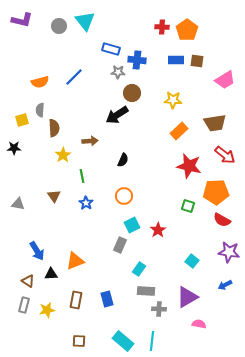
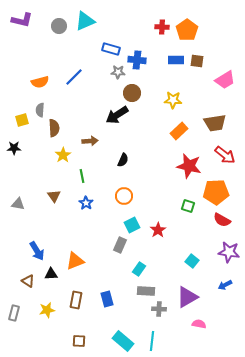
cyan triangle at (85, 21): rotated 45 degrees clockwise
gray rectangle at (24, 305): moved 10 px left, 8 px down
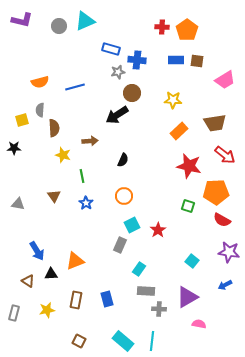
gray star at (118, 72): rotated 16 degrees counterclockwise
blue line at (74, 77): moved 1 px right, 10 px down; rotated 30 degrees clockwise
yellow star at (63, 155): rotated 21 degrees counterclockwise
brown square at (79, 341): rotated 24 degrees clockwise
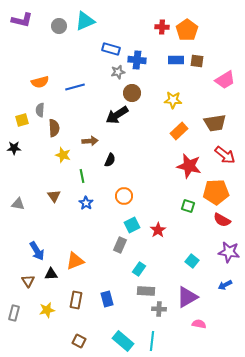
black semicircle at (123, 160): moved 13 px left
brown triangle at (28, 281): rotated 24 degrees clockwise
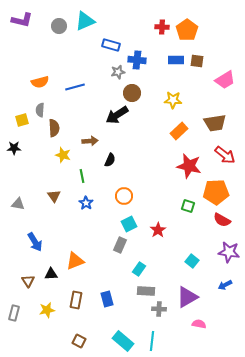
blue rectangle at (111, 49): moved 4 px up
cyan square at (132, 225): moved 3 px left, 1 px up
blue arrow at (37, 251): moved 2 px left, 9 px up
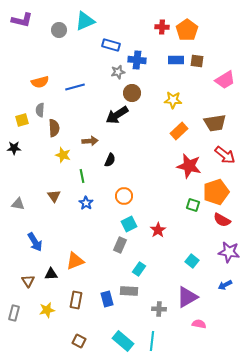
gray circle at (59, 26): moved 4 px down
orange pentagon at (216, 192): rotated 15 degrees counterclockwise
green square at (188, 206): moved 5 px right, 1 px up
gray rectangle at (146, 291): moved 17 px left
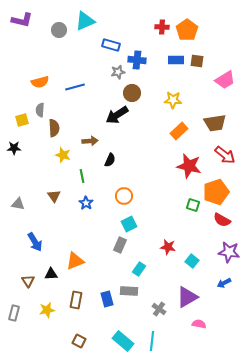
red star at (158, 230): moved 10 px right, 17 px down; rotated 28 degrees counterclockwise
blue arrow at (225, 285): moved 1 px left, 2 px up
gray cross at (159, 309): rotated 32 degrees clockwise
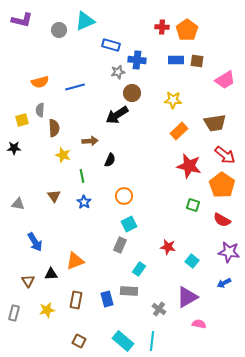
orange pentagon at (216, 192): moved 6 px right, 7 px up; rotated 20 degrees counterclockwise
blue star at (86, 203): moved 2 px left, 1 px up
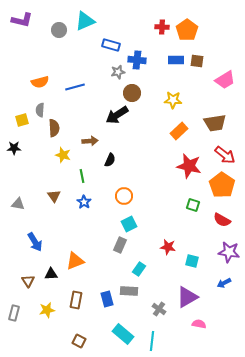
cyan square at (192, 261): rotated 24 degrees counterclockwise
cyan rectangle at (123, 341): moved 7 px up
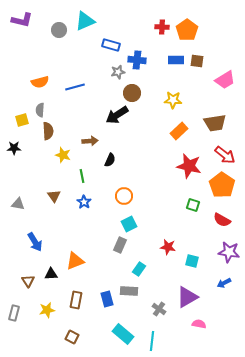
brown semicircle at (54, 128): moved 6 px left, 3 px down
brown square at (79, 341): moved 7 px left, 4 px up
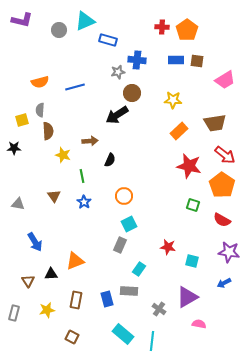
blue rectangle at (111, 45): moved 3 px left, 5 px up
